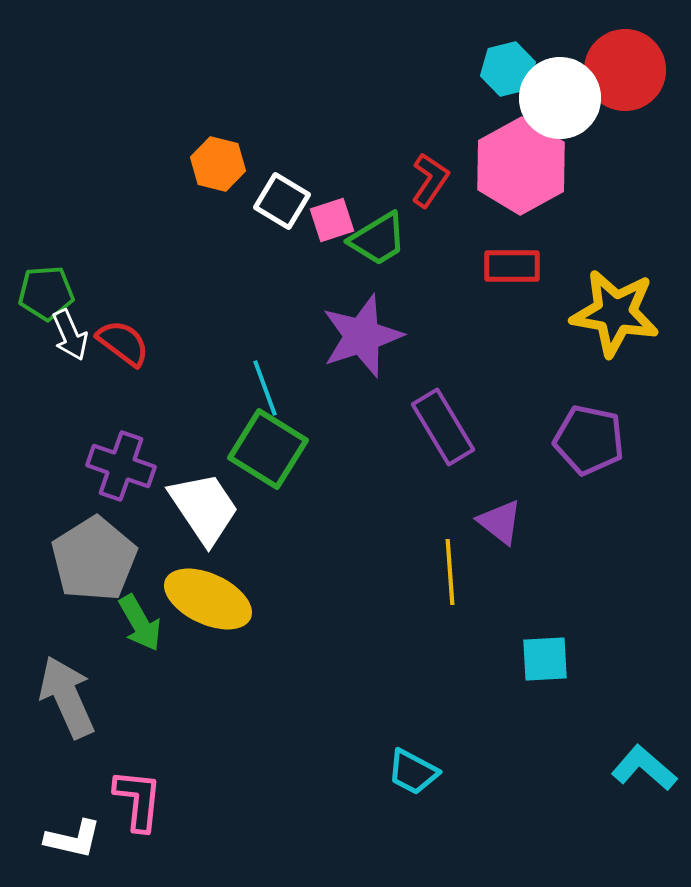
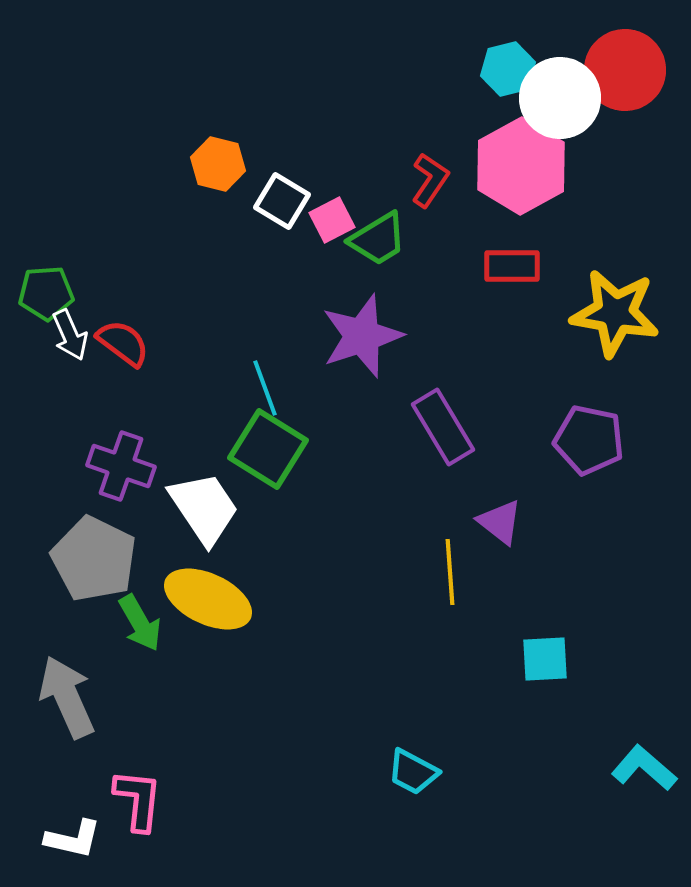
pink square: rotated 9 degrees counterclockwise
gray pentagon: rotated 14 degrees counterclockwise
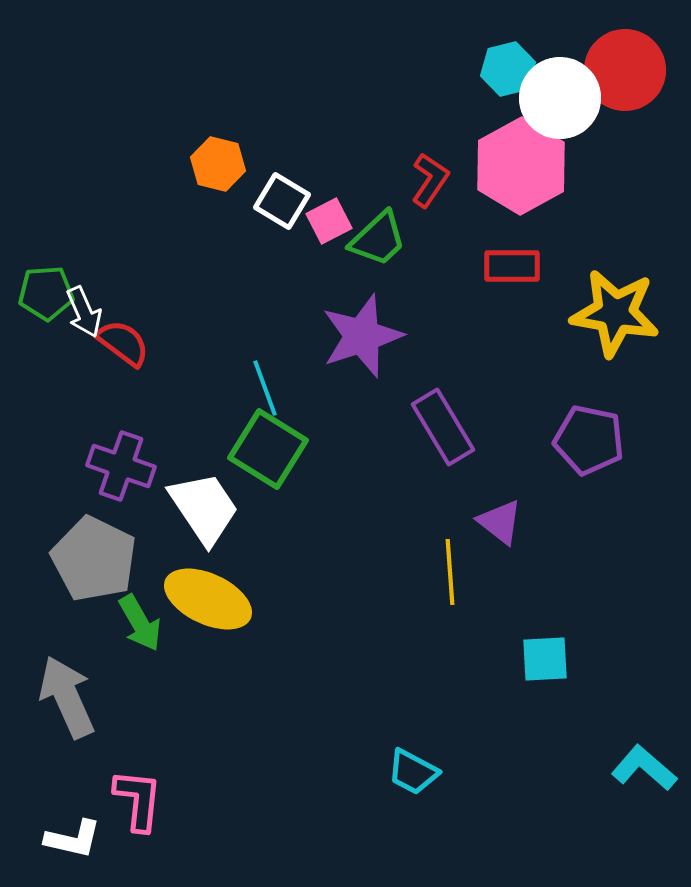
pink square: moved 3 px left, 1 px down
green trapezoid: rotated 12 degrees counterclockwise
white arrow: moved 14 px right, 23 px up
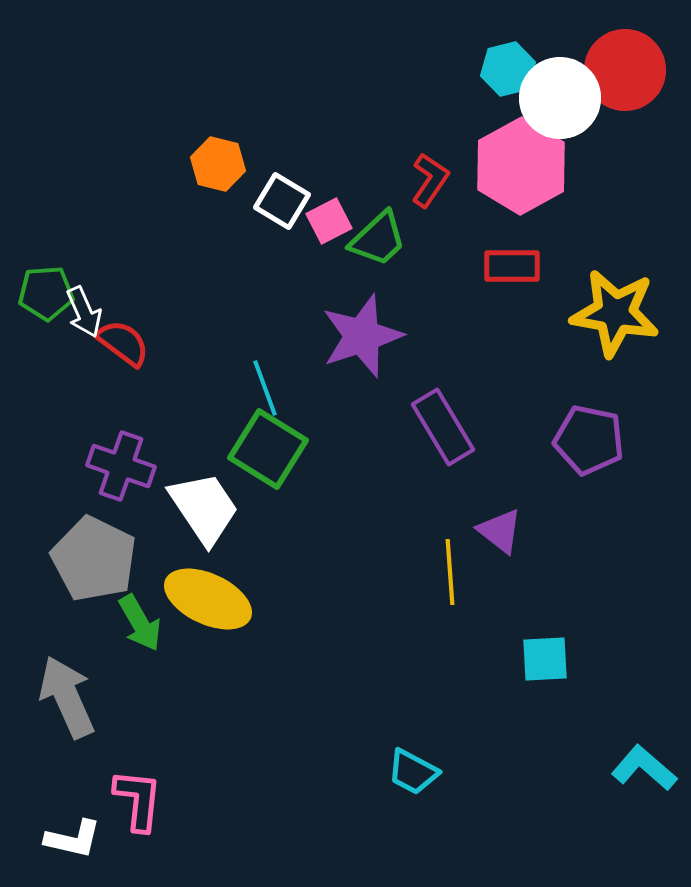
purple triangle: moved 9 px down
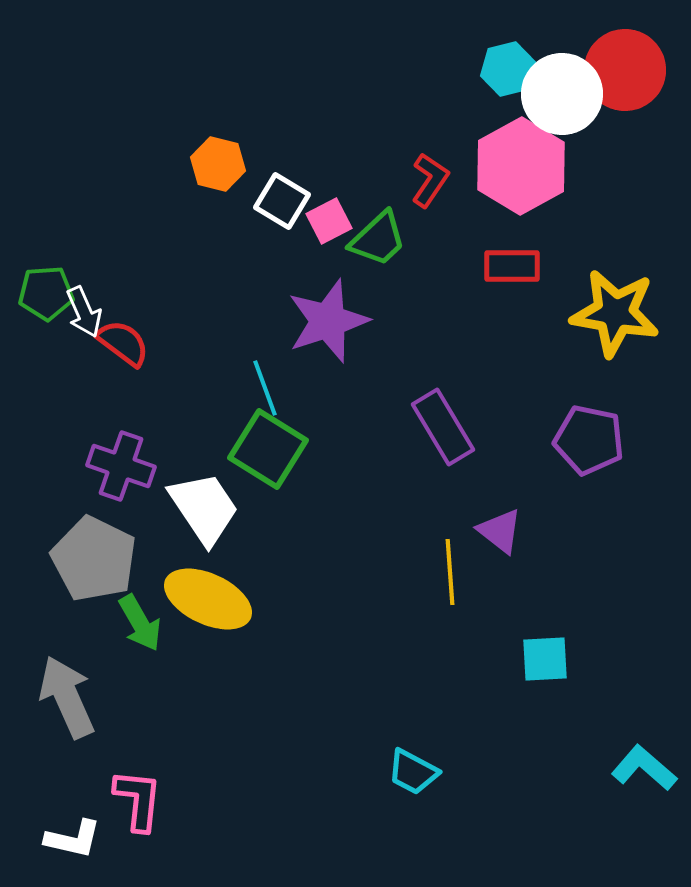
white circle: moved 2 px right, 4 px up
purple star: moved 34 px left, 15 px up
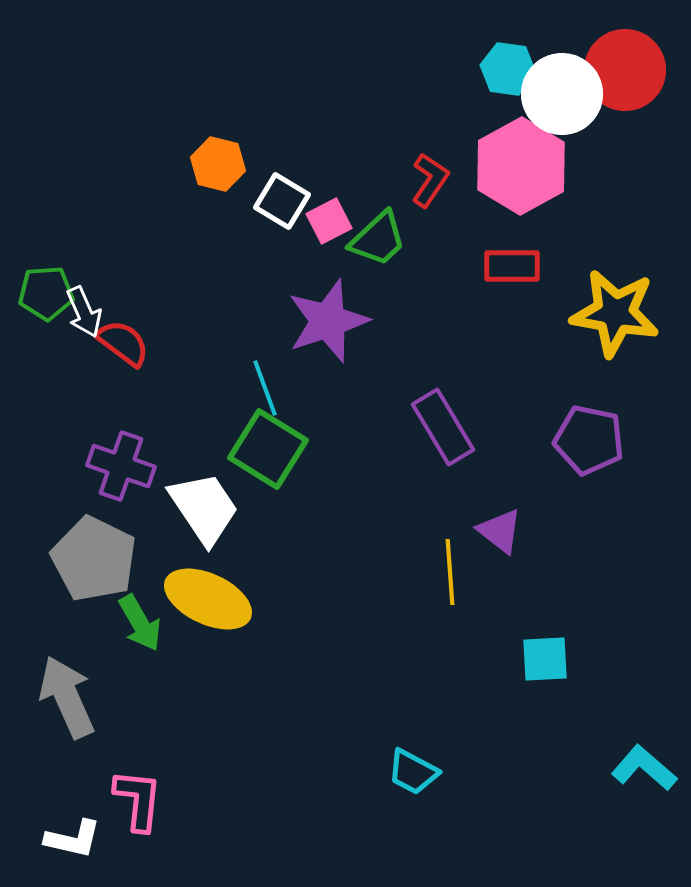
cyan hexagon: rotated 22 degrees clockwise
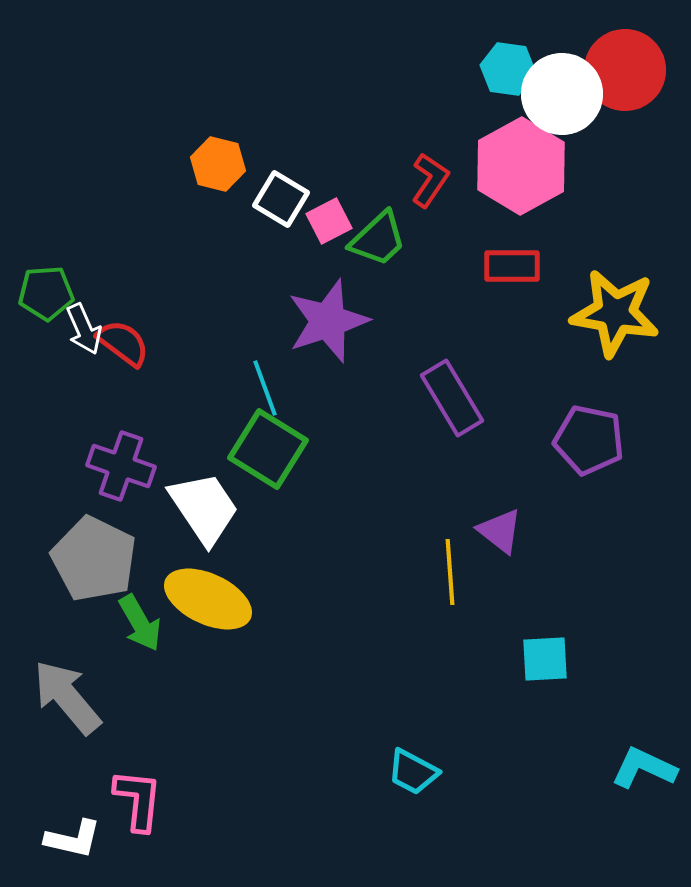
white square: moved 1 px left, 2 px up
white arrow: moved 17 px down
purple rectangle: moved 9 px right, 29 px up
gray arrow: rotated 16 degrees counterclockwise
cyan L-shape: rotated 16 degrees counterclockwise
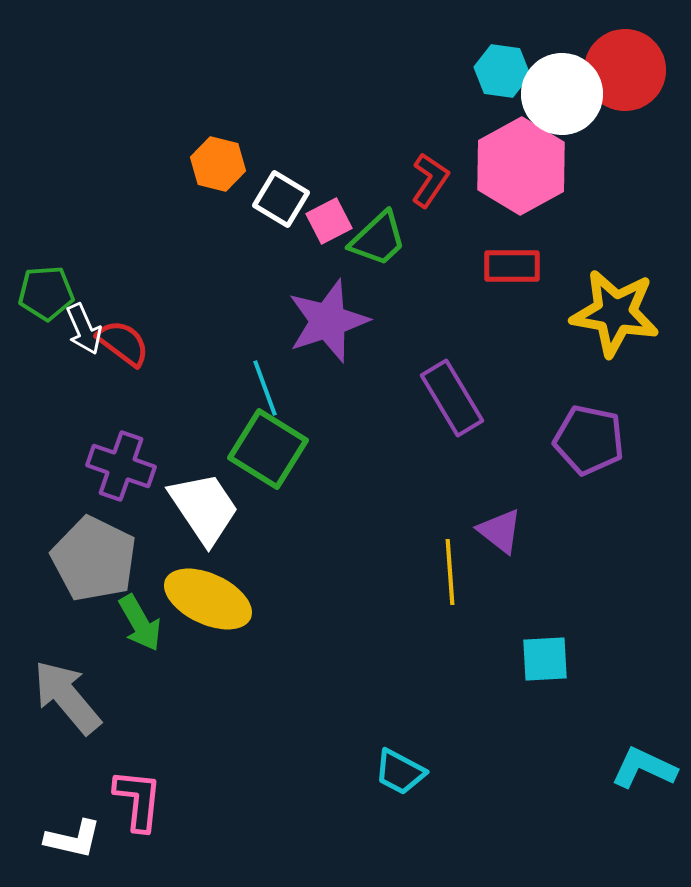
cyan hexagon: moved 6 px left, 2 px down
cyan trapezoid: moved 13 px left
